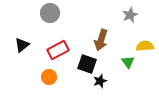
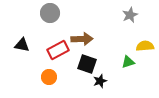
brown arrow: moved 19 px left, 1 px up; rotated 110 degrees counterclockwise
black triangle: rotated 49 degrees clockwise
green triangle: rotated 48 degrees clockwise
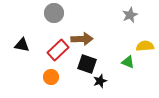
gray circle: moved 4 px right
red rectangle: rotated 15 degrees counterclockwise
green triangle: rotated 40 degrees clockwise
orange circle: moved 2 px right
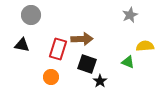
gray circle: moved 23 px left, 2 px down
red rectangle: moved 1 px up; rotated 30 degrees counterclockwise
black star: rotated 16 degrees counterclockwise
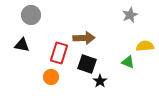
brown arrow: moved 2 px right, 1 px up
red rectangle: moved 1 px right, 4 px down
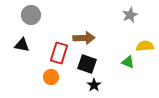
black star: moved 6 px left, 4 px down
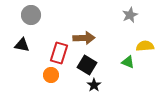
black square: moved 1 px down; rotated 12 degrees clockwise
orange circle: moved 2 px up
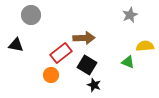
black triangle: moved 6 px left
red rectangle: moved 2 px right; rotated 35 degrees clockwise
black star: rotated 16 degrees counterclockwise
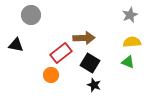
yellow semicircle: moved 13 px left, 4 px up
black square: moved 3 px right, 2 px up
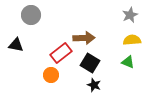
yellow semicircle: moved 2 px up
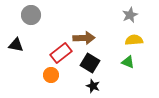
yellow semicircle: moved 2 px right
black star: moved 1 px left, 1 px down
